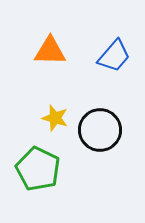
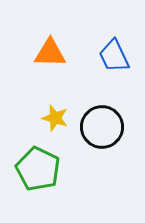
orange triangle: moved 2 px down
blue trapezoid: rotated 114 degrees clockwise
black circle: moved 2 px right, 3 px up
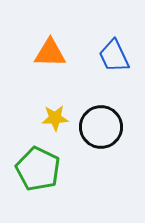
yellow star: rotated 20 degrees counterclockwise
black circle: moved 1 px left
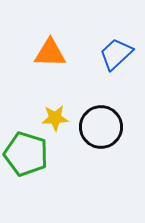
blue trapezoid: moved 2 px right, 2 px up; rotated 72 degrees clockwise
green pentagon: moved 12 px left, 15 px up; rotated 9 degrees counterclockwise
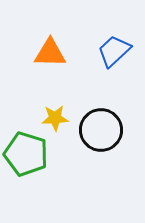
blue trapezoid: moved 2 px left, 3 px up
black circle: moved 3 px down
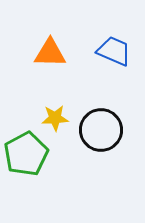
blue trapezoid: rotated 66 degrees clockwise
green pentagon: rotated 27 degrees clockwise
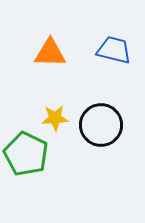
blue trapezoid: moved 1 px up; rotated 9 degrees counterclockwise
black circle: moved 5 px up
green pentagon: rotated 18 degrees counterclockwise
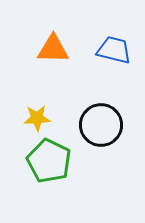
orange triangle: moved 3 px right, 4 px up
yellow star: moved 18 px left
green pentagon: moved 23 px right, 7 px down
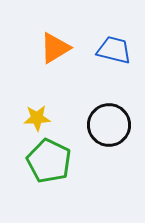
orange triangle: moved 2 px right, 1 px up; rotated 32 degrees counterclockwise
black circle: moved 8 px right
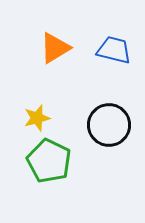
yellow star: rotated 12 degrees counterclockwise
